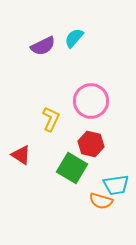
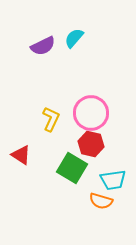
pink circle: moved 12 px down
cyan trapezoid: moved 3 px left, 5 px up
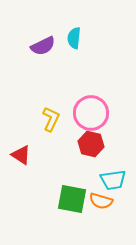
cyan semicircle: rotated 35 degrees counterclockwise
green square: moved 31 px down; rotated 20 degrees counterclockwise
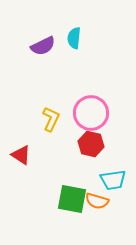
orange semicircle: moved 4 px left
